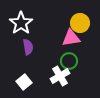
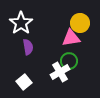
white cross: moved 4 px up
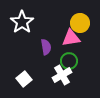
white star: moved 1 px right, 1 px up
purple semicircle: moved 18 px right
white cross: moved 2 px right, 3 px down
white square: moved 3 px up
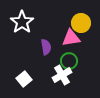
yellow circle: moved 1 px right
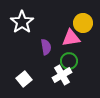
yellow circle: moved 2 px right
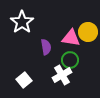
yellow circle: moved 5 px right, 9 px down
pink triangle: rotated 18 degrees clockwise
green circle: moved 1 px right, 1 px up
white square: moved 1 px down
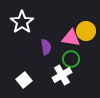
yellow circle: moved 2 px left, 1 px up
green circle: moved 1 px right, 1 px up
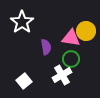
white square: moved 1 px down
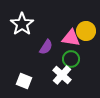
white star: moved 2 px down
purple semicircle: rotated 42 degrees clockwise
white cross: rotated 18 degrees counterclockwise
white square: rotated 28 degrees counterclockwise
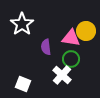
purple semicircle: rotated 140 degrees clockwise
white square: moved 1 px left, 3 px down
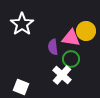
purple semicircle: moved 7 px right
white square: moved 2 px left, 3 px down
